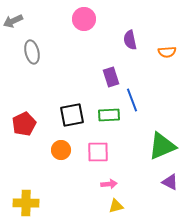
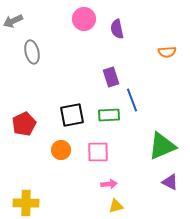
purple semicircle: moved 13 px left, 11 px up
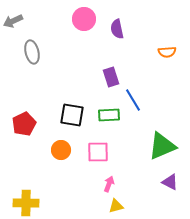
blue line: moved 1 px right; rotated 10 degrees counterclockwise
black square: rotated 20 degrees clockwise
pink arrow: rotated 63 degrees counterclockwise
